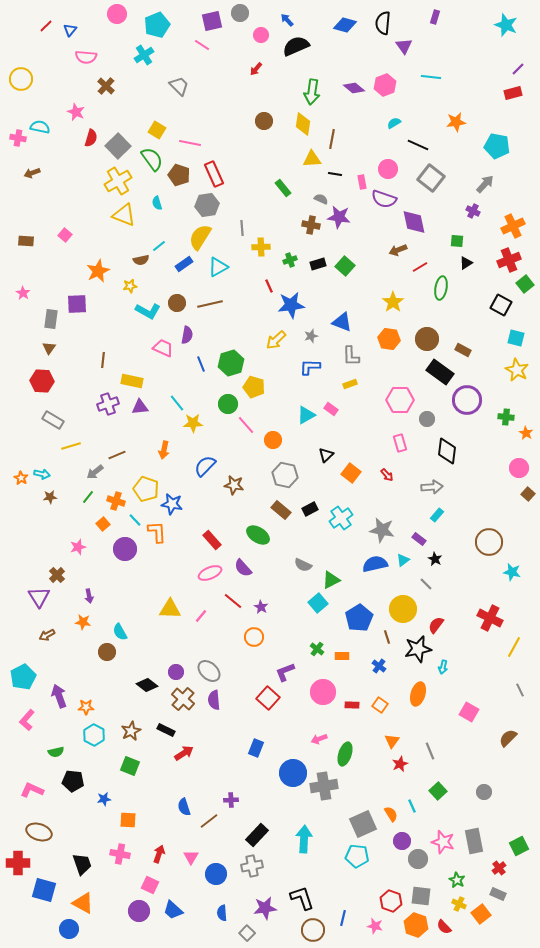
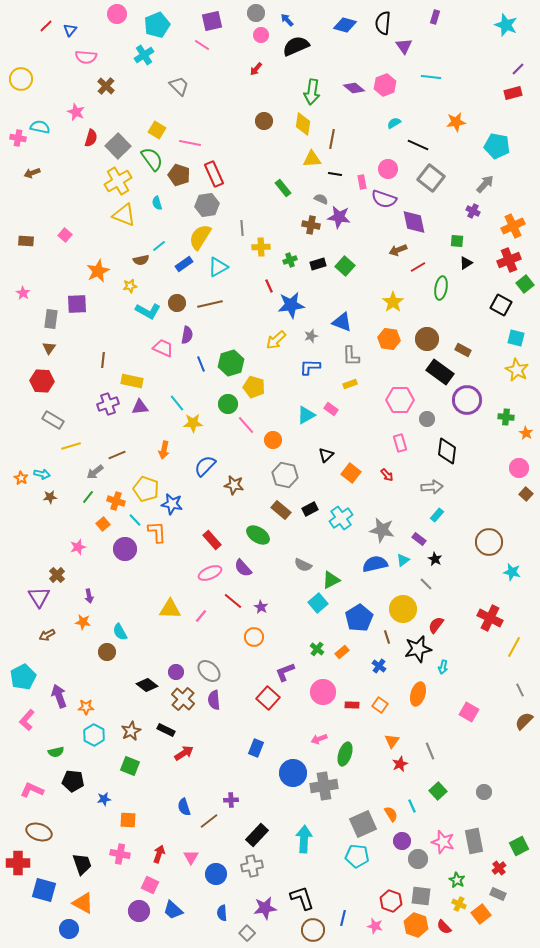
gray circle at (240, 13): moved 16 px right
red line at (420, 267): moved 2 px left
brown square at (528, 494): moved 2 px left
orange rectangle at (342, 656): moved 4 px up; rotated 40 degrees counterclockwise
brown semicircle at (508, 738): moved 16 px right, 17 px up
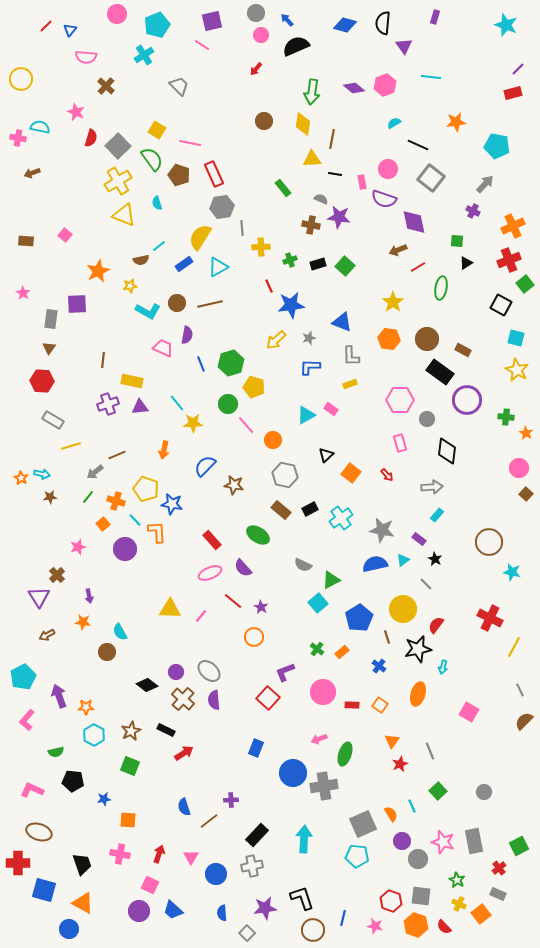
gray hexagon at (207, 205): moved 15 px right, 2 px down
gray star at (311, 336): moved 2 px left, 2 px down
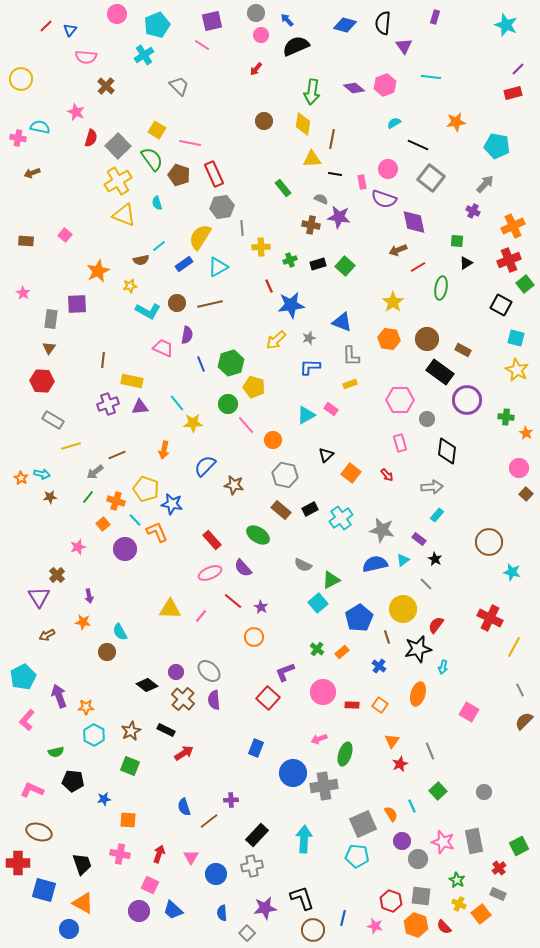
orange L-shape at (157, 532): rotated 20 degrees counterclockwise
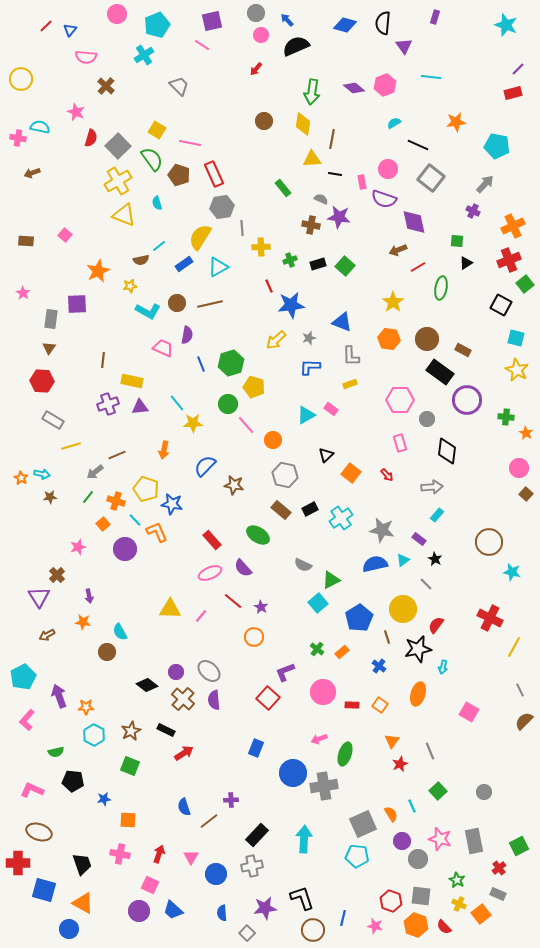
pink star at (443, 842): moved 3 px left, 3 px up
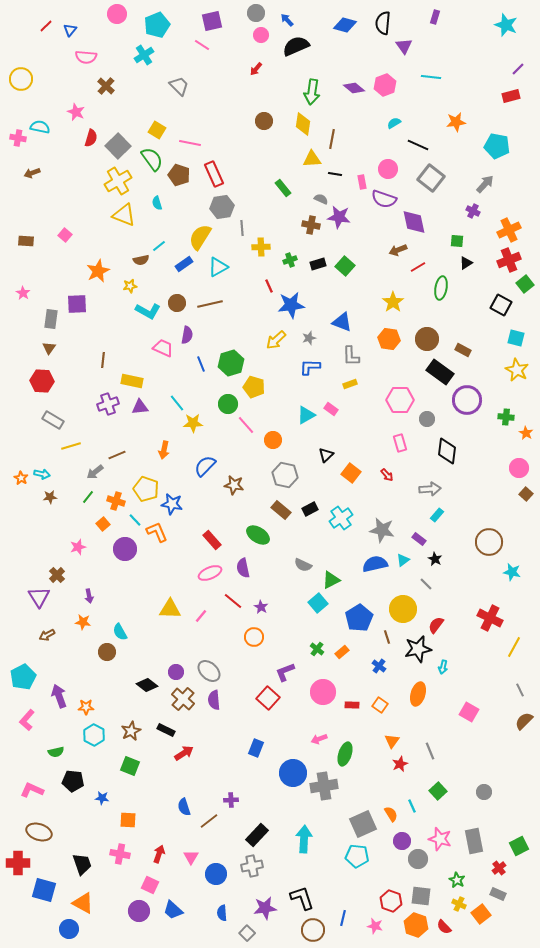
red rectangle at (513, 93): moved 2 px left, 3 px down
orange cross at (513, 226): moved 4 px left, 4 px down
gray arrow at (432, 487): moved 2 px left, 2 px down
purple semicircle at (243, 568): rotated 30 degrees clockwise
blue star at (104, 799): moved 2 px left, 1 px up; rotated 16 degrees clockwise
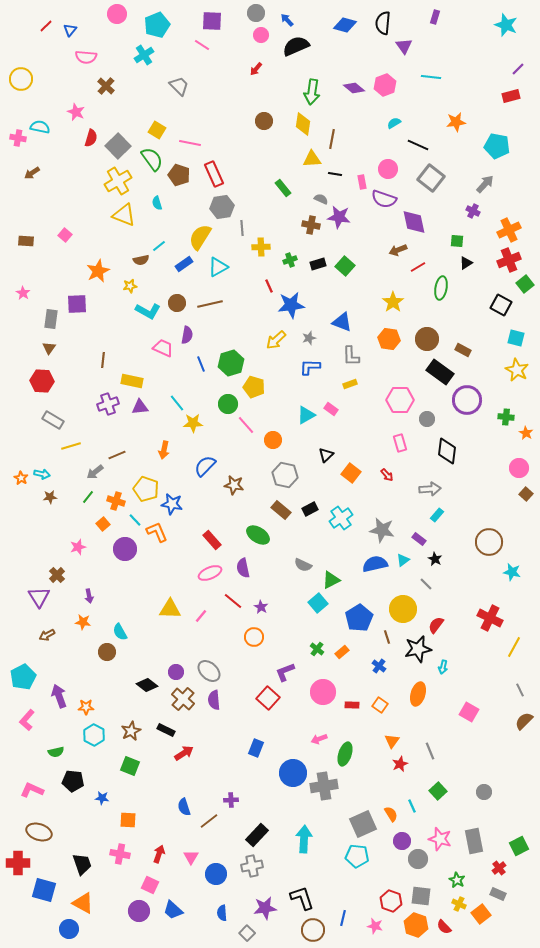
purple square at (212, 21): rotated 15 degrees clockwise
brown arrow at (32, 173): rotated 14 degrees counterclockwise
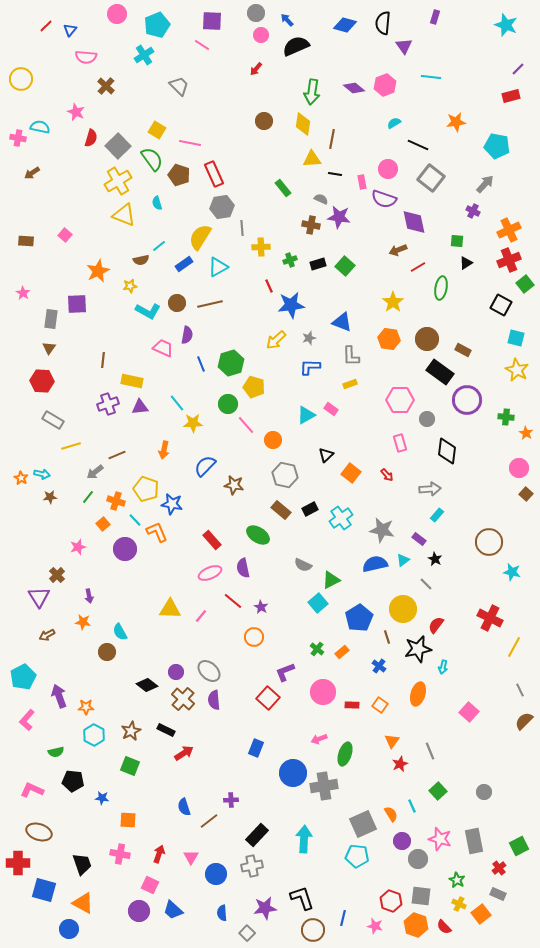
pink square at (469, 712): rotated 12 degrees clockwise
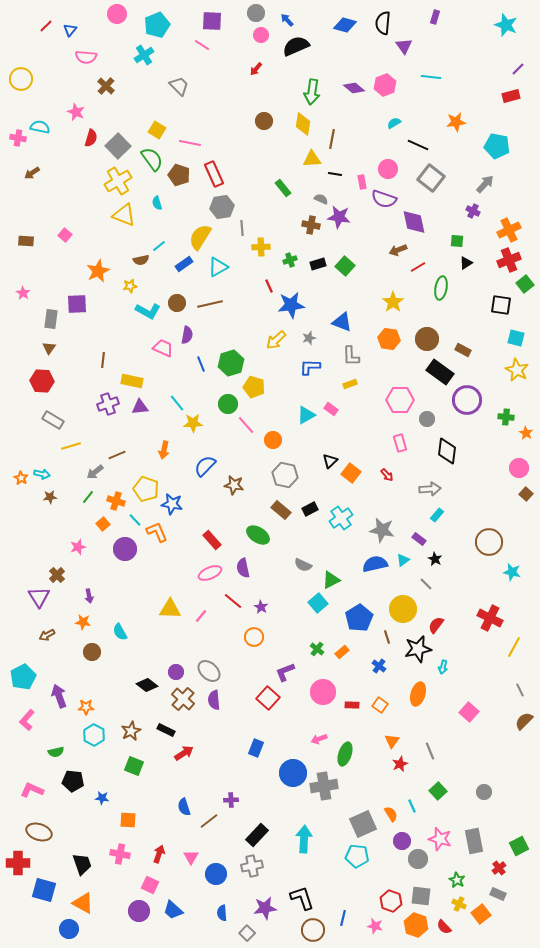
black square at (501, 305): rotated 20 degrees counterclockwise
black triangle at (326, 455): moved 4 px right, 6 px down
brown circle at (107, 652): moved 15 px left
green square at (130, 766): moved 4 px right
